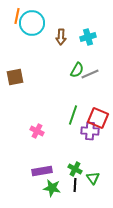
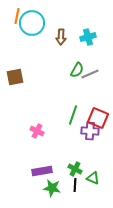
green triangle: rotated 32 degrees counterclockwise
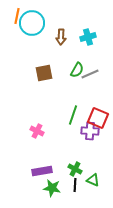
brown square: moved 29 px right, 4 px up
green triangle: moved 2 px down
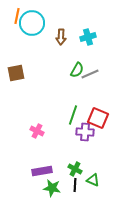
brown square: moved 28 px left
purple cross: moved 5 px left, 1 px down
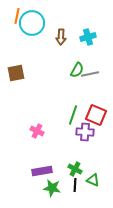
gray line: rotated 12 degrees clockwise
red square: moved 2 px left, 3 px up
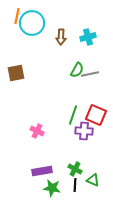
purple cross: moved 1 px left, 1 px up
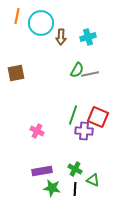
cyan circle: moved 9 px right
red square: moved 2 px right, 2 px down
black line: moved 4 px down
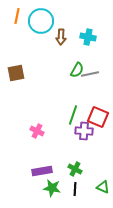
cyan circle: moved 2 px up
cyan cross: rotated 28 degrees clockwise
green triangle: moved 10 px right, 7 px down
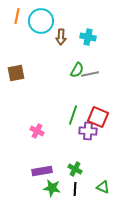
purple cross: moved 4 px right
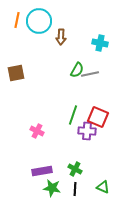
orange line: moved 4 px down
cyan circle: moved 2 px left
cyan cross: moved 12 px right, 6 px down
purple cross: moved 1 px left
